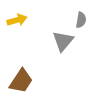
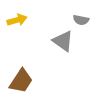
gray semicircle: rotated 91 degrees clockwise
gray triangle: rotated 35 degrees counterclockwise
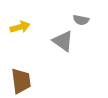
yellow arrow: moved 3 px right, 7 px down
brown trapezoid: rotated 40 degrees counterclockwise
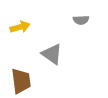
gray semicircle: rotated 14 degrees counterclockwise
gray triangle: moved 11 px left, 13 px down
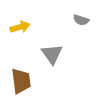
gray semicircle: rotated 21 degrees clockwise
gray triangle: rotated 20 degrees clockwise
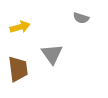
gray semicircle: moved 2 px up
brown trapezoid: moved 3 px left, 12 px up
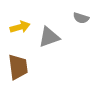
gray triangle: moved 3 px left, 17 px up; rotated 45 degrees clockwise
brown trapezoid: moved 2 px up
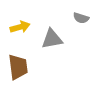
gray triangle: moved 3 px right, 2 px down; rotated 10 degrees clockwise
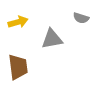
yellow arrow: moved 2 px left, 5 px up
